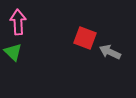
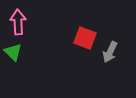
gray arrow: rotated 90 degrees counterclockwise
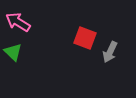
pink arrow: rotated 55 degrees counterclockwise
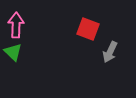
pink arrow: moved 2 px left, 3 px down; rotated 60 degrees clockwise
red square: moved 3 px right, 9 px up
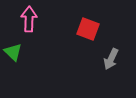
pink arrow: moved 13 px right, 6 px up
gray arrow: moved 1 px right, 7 px down
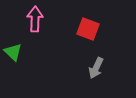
pink arrow: moved 6 px right
gray arrow: moved 15 px left, 9 px down
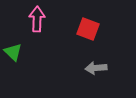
pink arrow: moved 2 px right
gray arrow: rotated 60 degrees clockwise
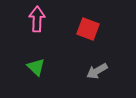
green triangle: moved 23 px right, 15 px down
gray arrow: moved 1 px right, 3 px down; rotated 25 degrees counterclockwise
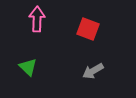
green triangle: moved 8 px left
gray arrow: moved 4 px left
